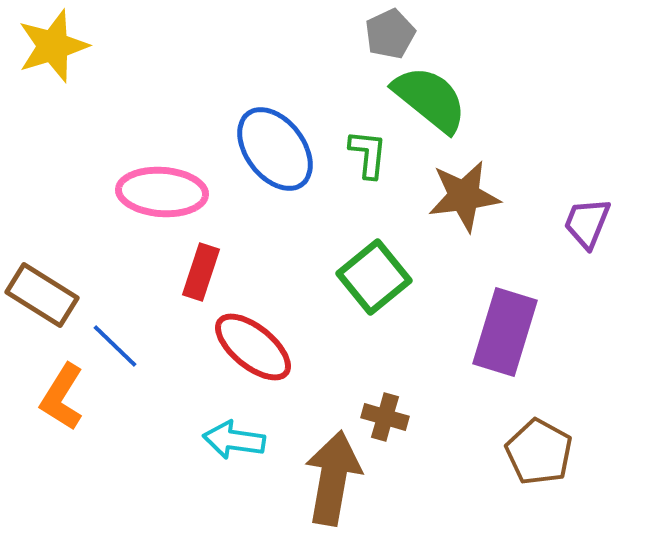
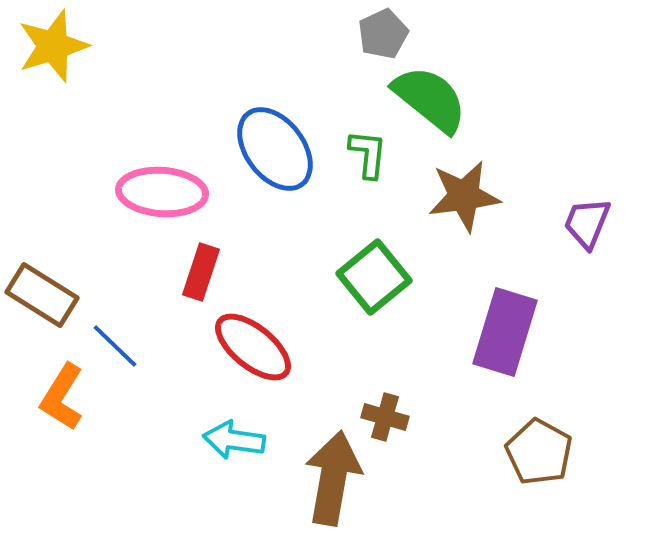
gray pentagon: moved 7 px left
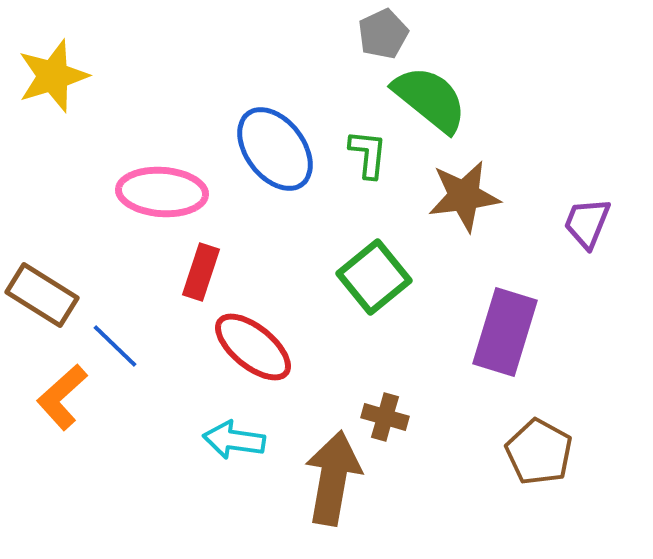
yellow star: moved 30 px down
orange L-shape: rotated 16 degrees clockwise
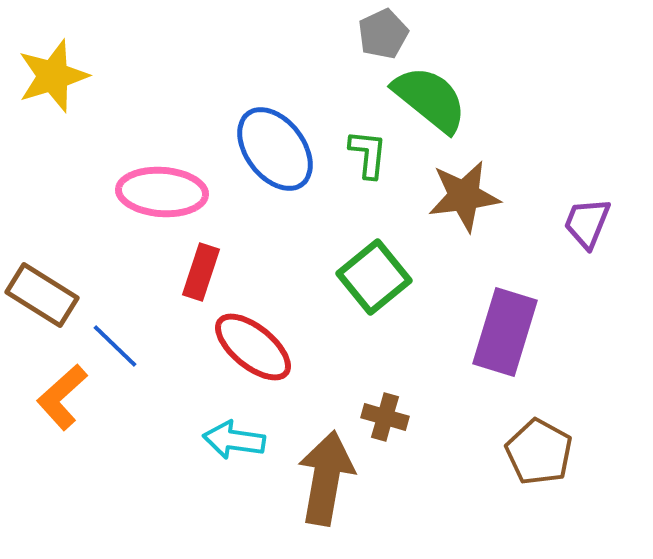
brown arrow: moved 7 px left
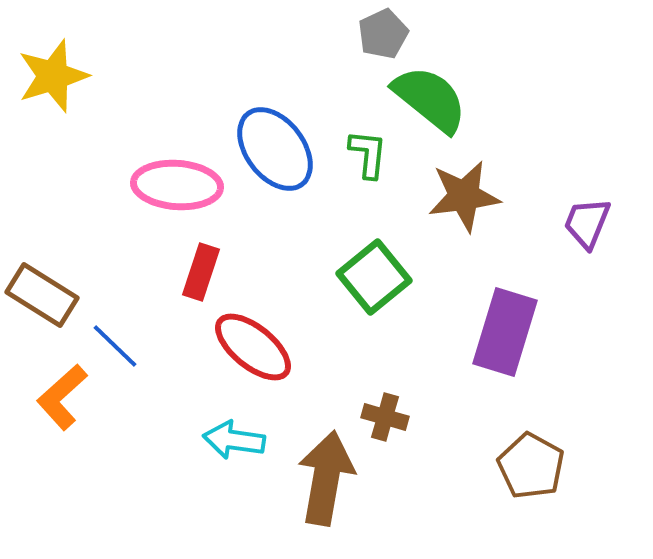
pink ellipse: moved 15 px right, 7 px up
brown pentagon: moved 8 px left, 14 px down
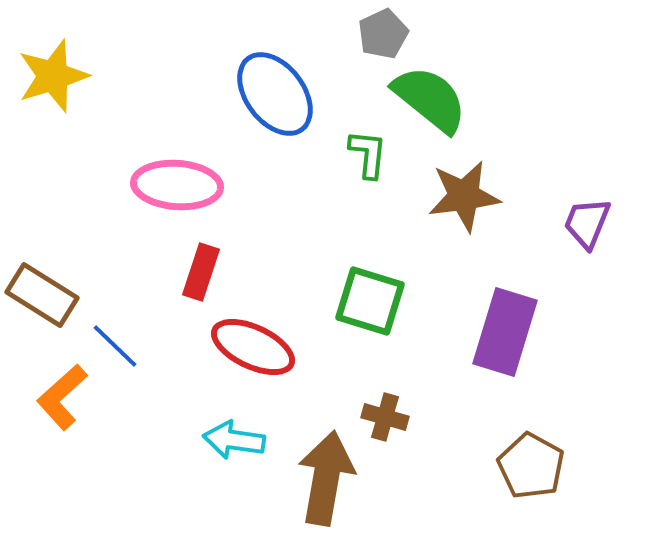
blue ellipse: moved 55 px up
green square: moved 4 px left, 24 px down; rotated 34 degrees counterclockwise
red ellipse: rotated 14 degrees counterclockwise
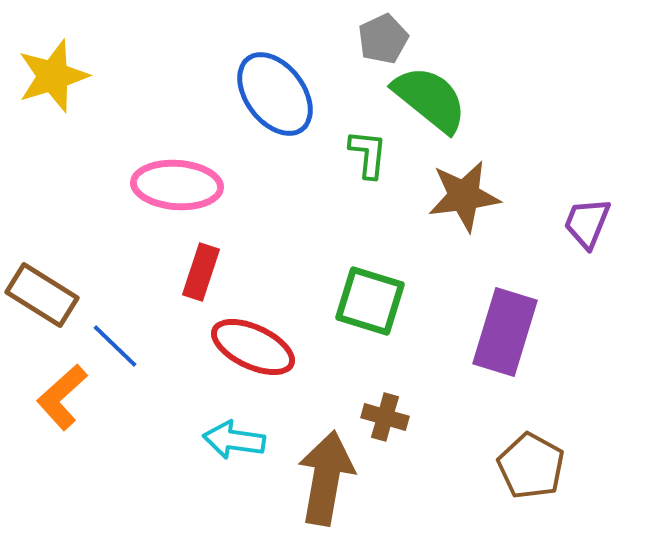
gray pentagon: moved 5 px down
